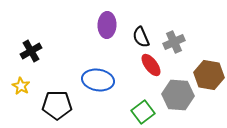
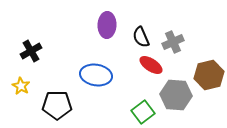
gray cross: moved 1 px left
red ellipse: rotated 20 degrees counterclockwise
brown hexagon: rotated 24 degrees counterclockwise
blue ellipse: moved 2 px left, 5 px up
gray hexagon: moved 2 px left
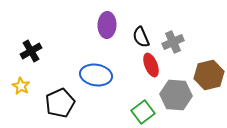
red ellipse: rotated 35 degrees clockwise
black pentagon: moved 3 px right, 2 px up; rotated 24 degrees counterclockwise
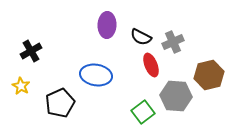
black semicircle: rotated 40 degrees counterclockwise
gray hexagon: moved 1 px down
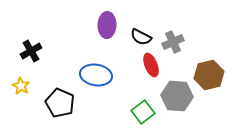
gray hexagon: moved 1 px right
black pentagon: rotated 24 degrees counterclockwise
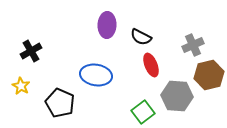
gray cross: moved 20 px right, 3 px down
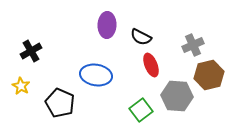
green square: moved 2 px left, 2 px up
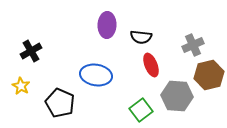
black semicircle: rotated 20 degrees counterclockwise
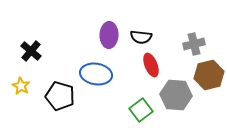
purple ellipse: moved 2 px right, 10 px down
gray cross: moved 1 px right, 1 px up; rotated 10 degrees clockwise
black cross: rotated 20 degrees counterclockwise
blue ellipse: moved 1 px up
gray hexagon: moved 1 px left, 1 px up
black pentagon: moved 7 px up; rotated 8 degrees counterclockwise
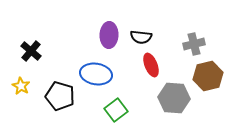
brown hexagon: moved 1 px left, 1 px down
gray hexagon: moved 2 px left, 3 px down
green square: moved 25 px left
